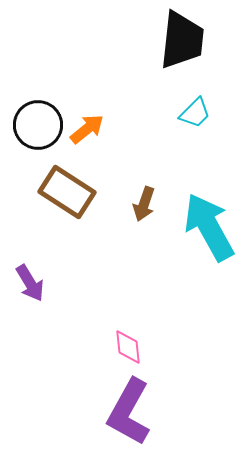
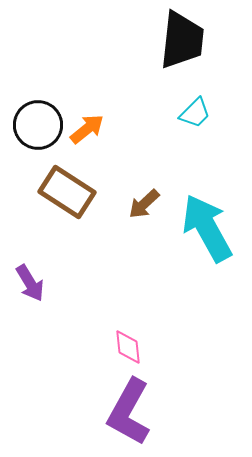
brown arrow: rotated 28 degrees clockwise
cyan arrow: moved 2 px left, 1 px down
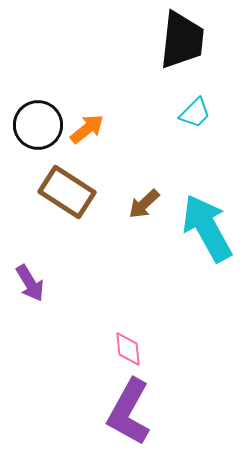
pink diamond: moved 2 px down
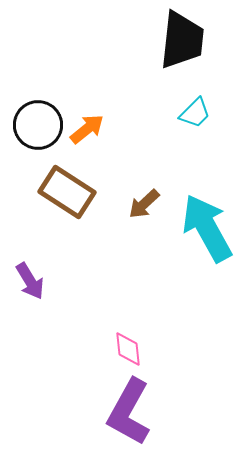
purple arrow: moved 2 px up
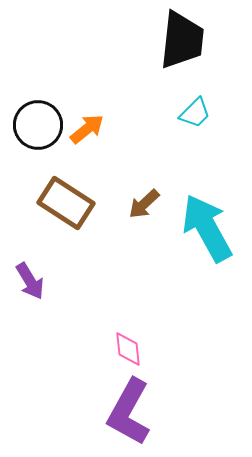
brown rectangle: moved 1 px left, 11 px down
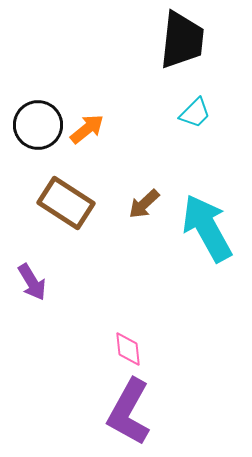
purple arrow: moved 2 px right, 1 px down
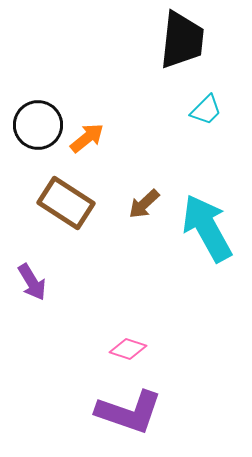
cyan trapezoid: moved 11 px right, 3 px up
orange arrow: moved 9 px down
pink diamond: rotated 66 degrees counterclockwise
purple L-shape: rotated 100 degrees counterclockwise
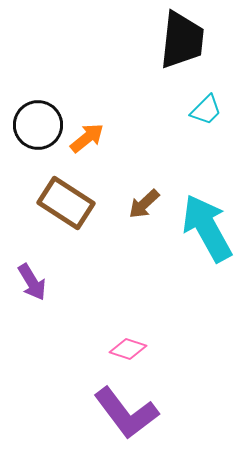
purple L-shape: moved 3 px left, 1 px down; rotated 34 degrees clockwise
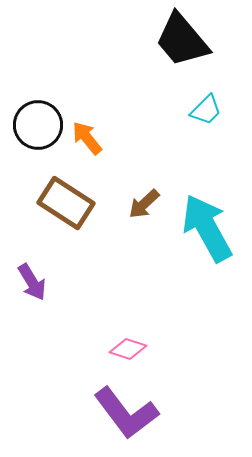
black trapezoid: rotated 134 degrees clockwise
orange arrow: rotated 90 degrees counterclockwise
